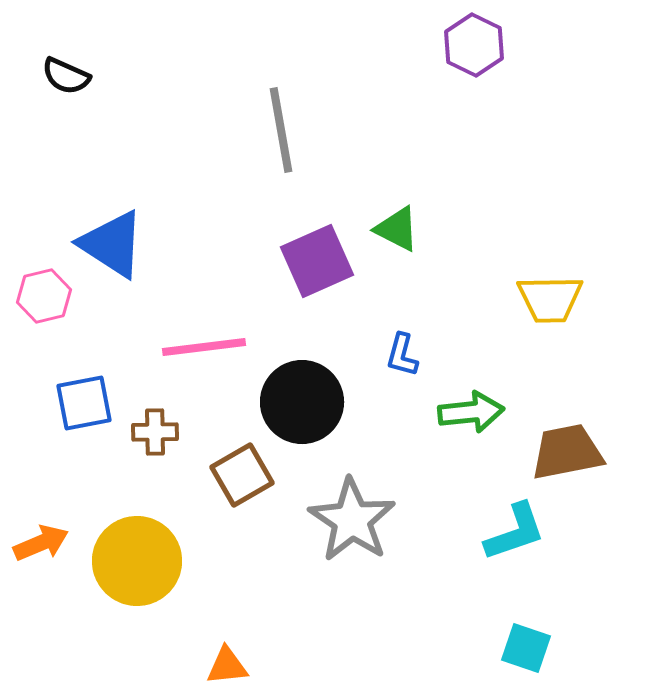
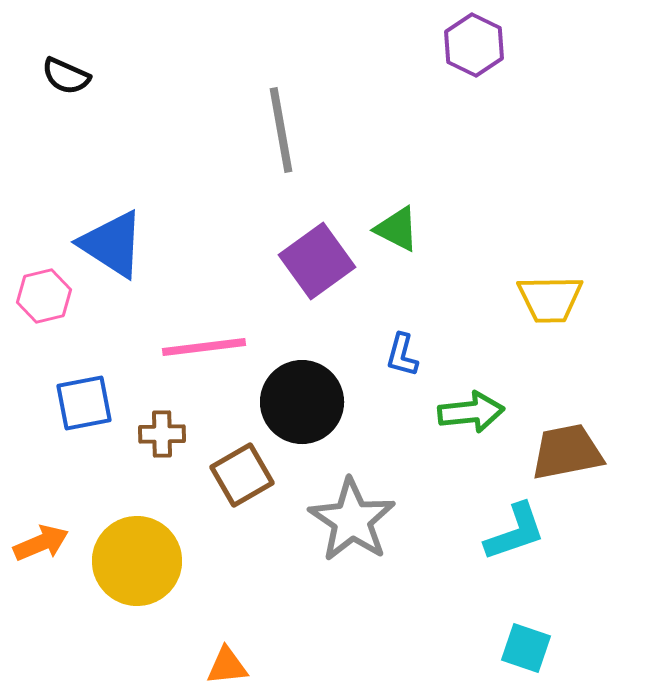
purple square: rotated 12 degrees counterclockwise
brown cross: moved 7 px right, 2 px down
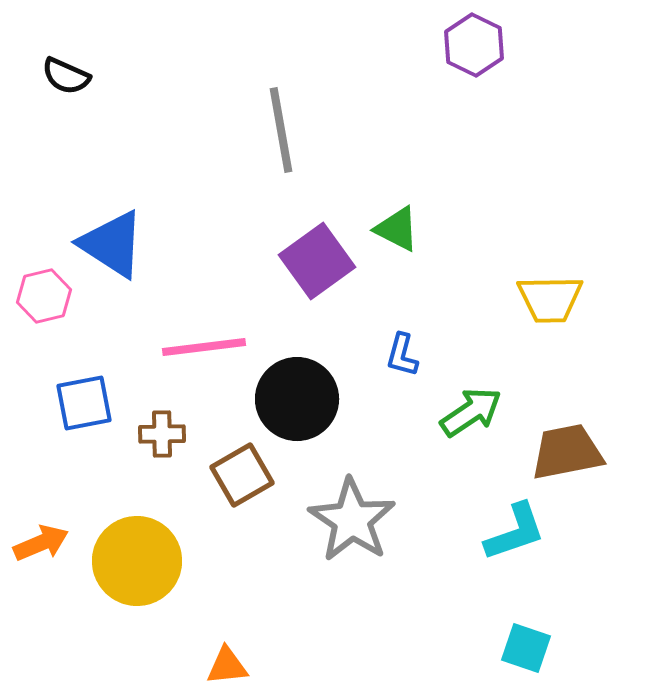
black circle: moved 5 px left, 3 px up
green arrow: rotated 28 degrees counterclockwise
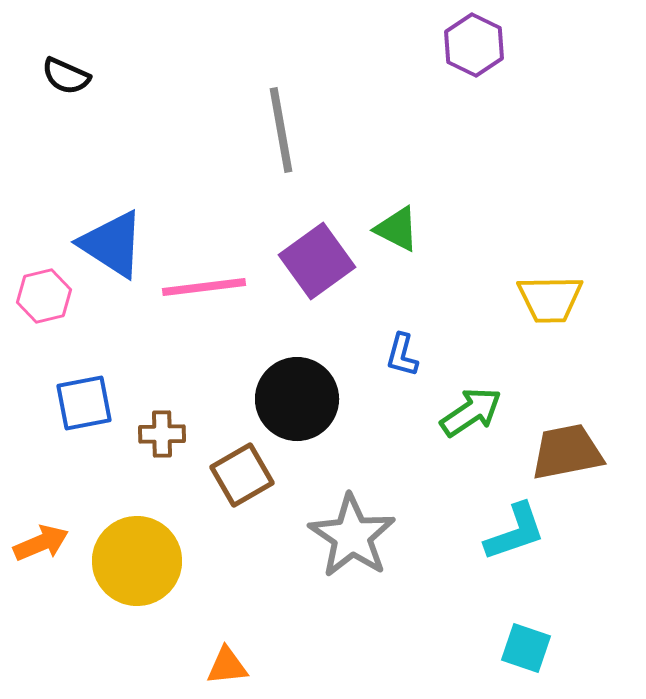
pink line: moved 60 px up
gray star: moved 16 px down
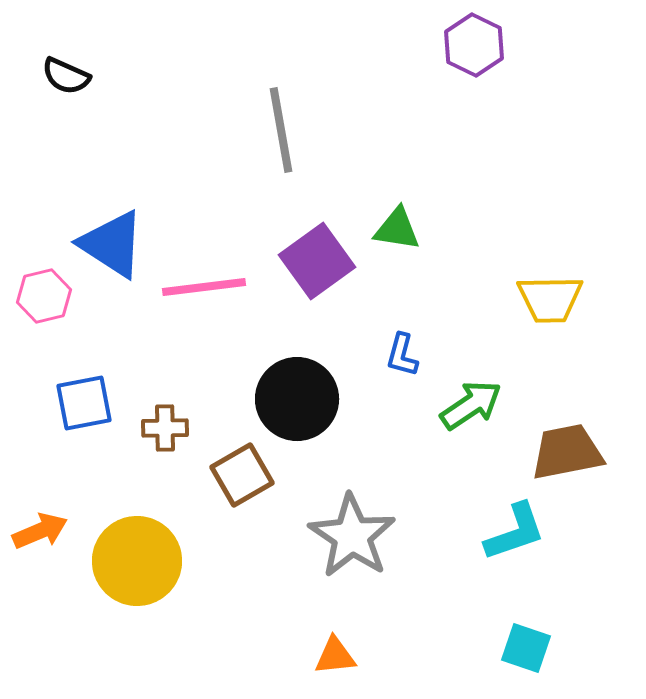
green triangle: rotated 18 degrees counterclockwise
green arrow: moved 7 px up
brown cross: moved 3 px right, 6 px up
orange arrow: moved 1 px left, 12 px up
orange triangle: moved 108 px right, 10 px up
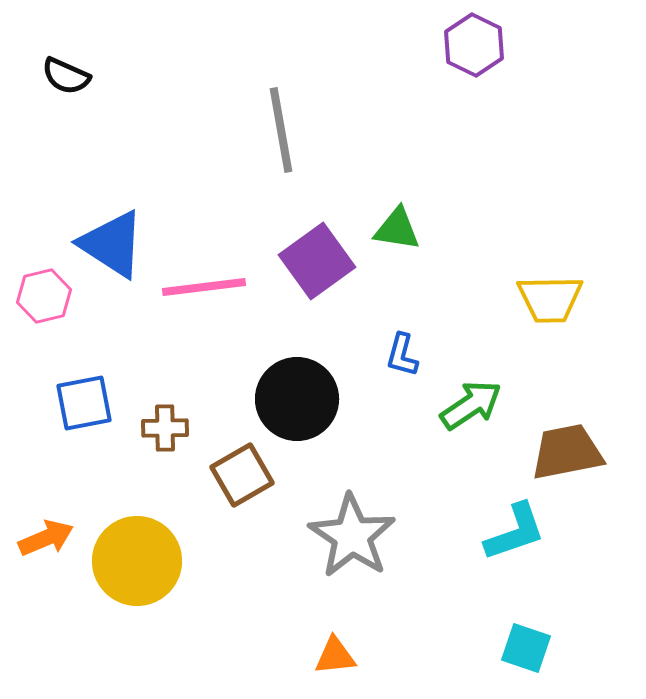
orange arrow: moved 6 px right, 7 px down
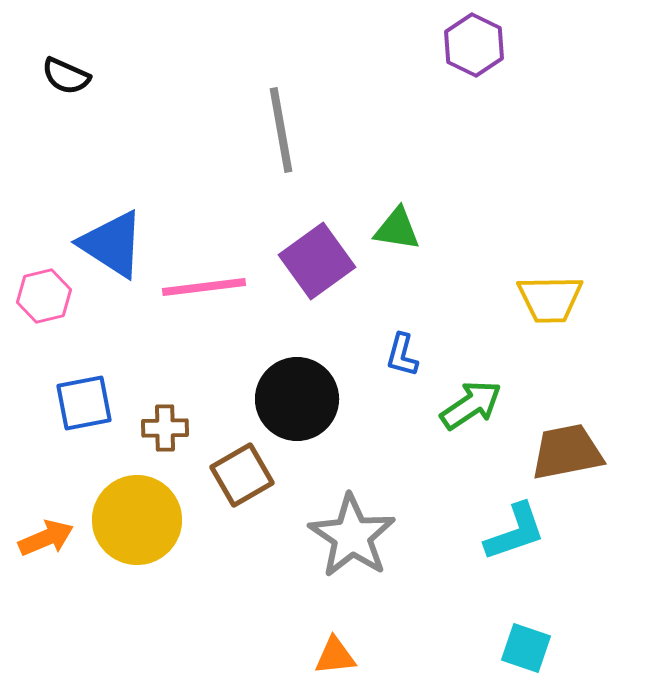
yellow circle: moved 41 px up
